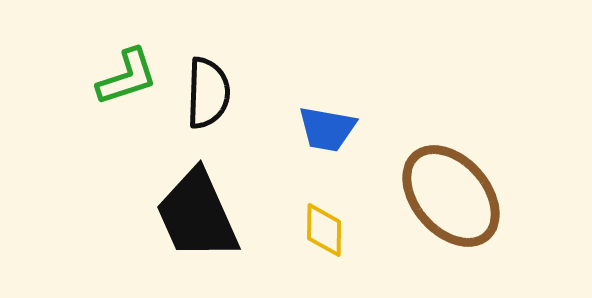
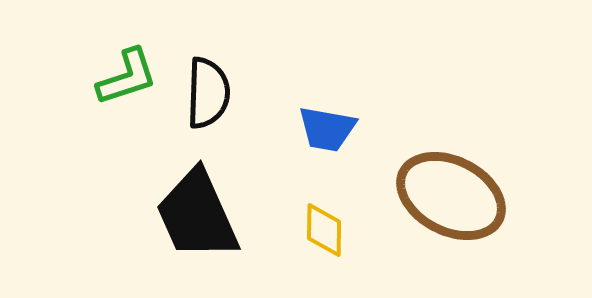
brown ellipse: rotated 22 degrees counterclockwise
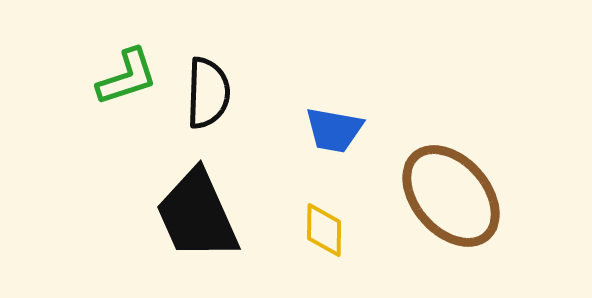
blue trapezoid: moved 7 px right, 1 px down
brown ellipse: rotated 22 degrees clockwise
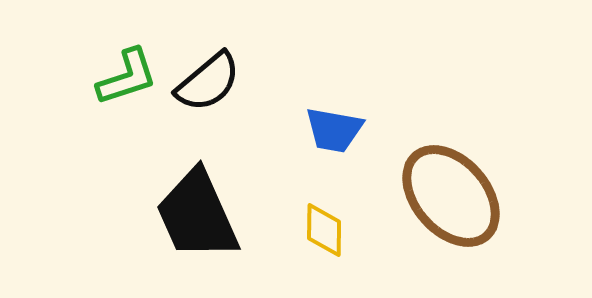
black semicircle: moved 11 px up; rotated 48 degrees clockwise
